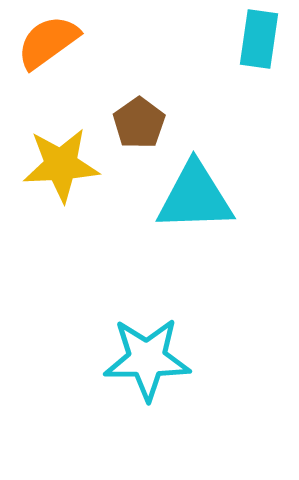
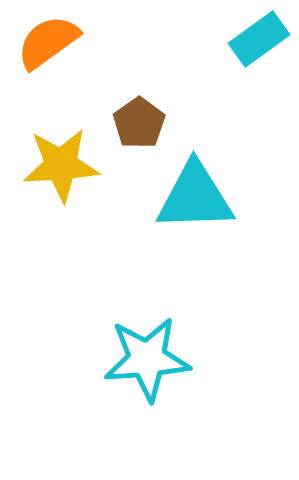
cyan rectangle: rotated 46 degrees clockwise
cyan star: rotated 4 degrees counterclockwise
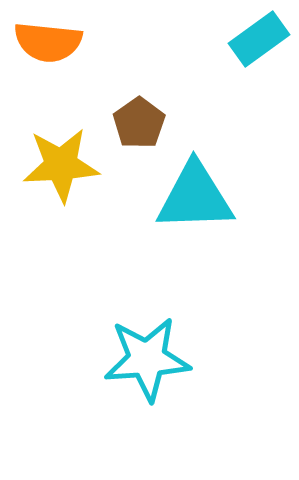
orange semicircle: rotated 138 degrees counterclockwise
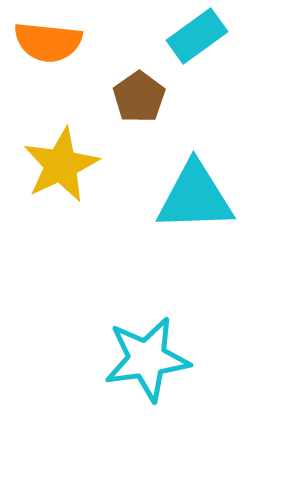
cyan rectangle: moved 62 px left, 3 px up
brown pentagon: moved 26 px up
yellow star: rotated 22 degrees counterclockwise
cyan star: rotated 4 degrees counterclockwise
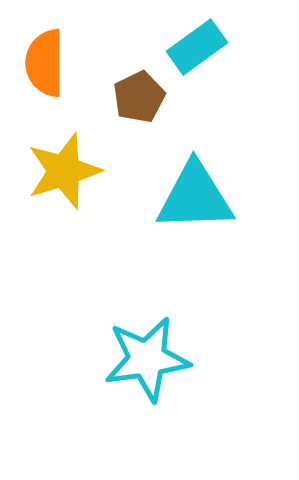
cyan rectangle: moved 11 px down
orange semicircle: moved 3 px left, 21 px down; rotated 84 degrees clockwise
brown pentagon: rotated 9 degrees clockwise
yellow star: moved 3 px right, 6 px down; rotated 8 degrees clockwise
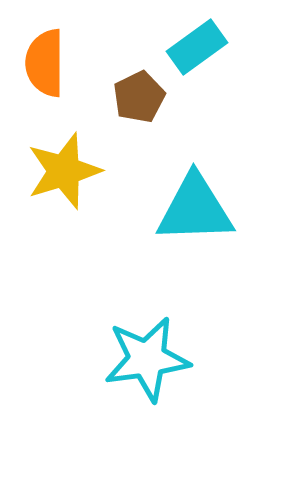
cyan triangle: moved 12 px down
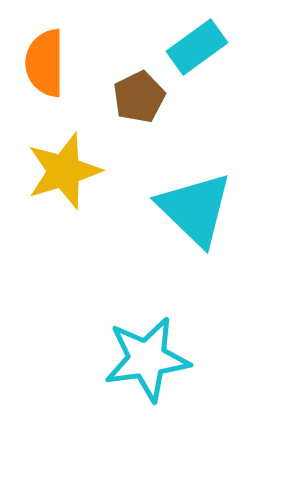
cyan triangle: rotated 46 degrees clockwise
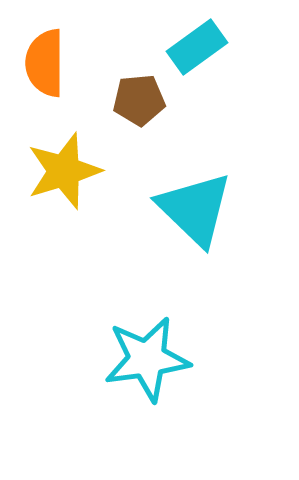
brown pentagon: moved 3 px down; rotated 21 degrees clockwise
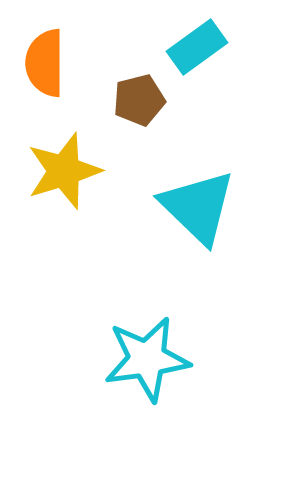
brown pentagon: rotated 9 degrees counterclockwise
cyan triangle: moved 3 px right, 2 px up
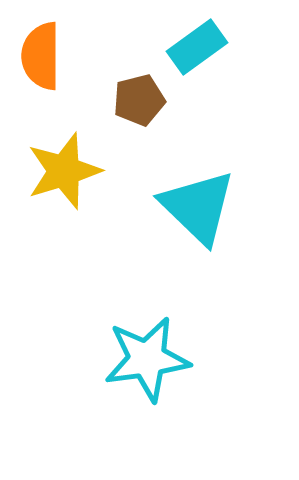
orange semicircle: moved 4 px left, 7 px up
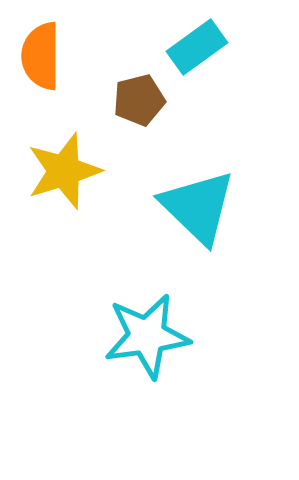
cyan star: moved 23 px up
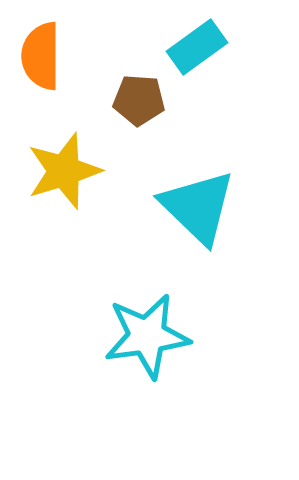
brown pentagon: rotated 18 degrees clockwise
